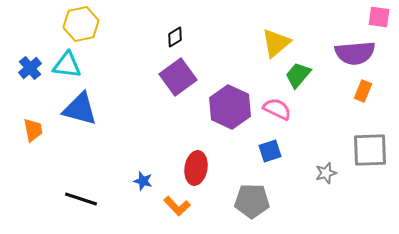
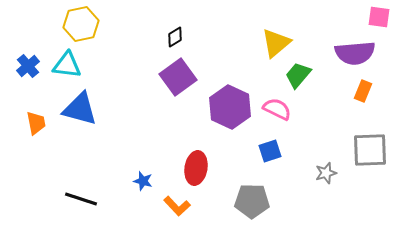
blue cross: moved 2 px left, 2 px up
orange trapezoid: moved 3 px right, 7 px up
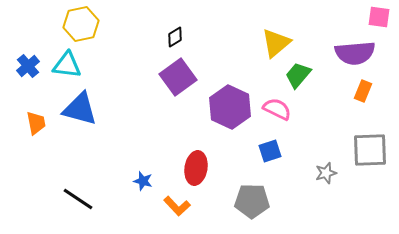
black line: moved 3 px left; rotated 16 degrees clockwise
